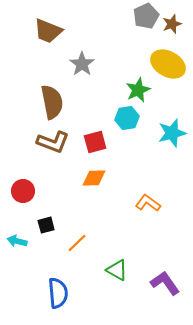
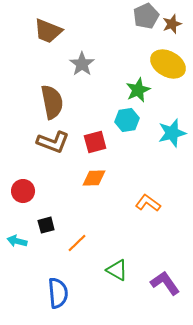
cyan hexagon: moved 2 px down
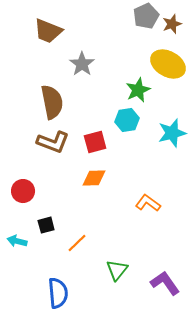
green triangle: rotated 40 degrees clockwise
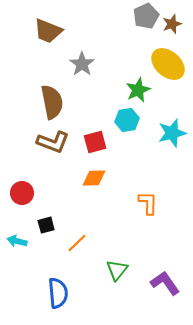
yellow ellipse: rotated 12 degrees clockwise
red circle: moved 1 px left, 2 px down
orange L-shape: rotated 55 degrees clockwise
